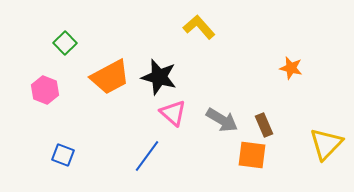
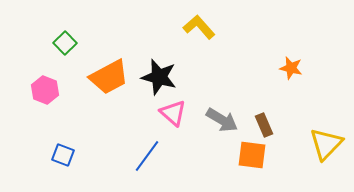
orange trapezoid: moved 1 px left
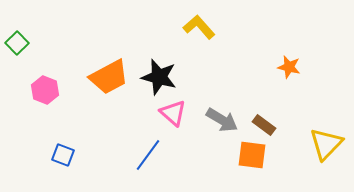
green square: moved 48 px left
orange star: moved 2 px left, 1 px up
brown rectangle: rotated 30 degrees counterclockwise
blue line: moved 1 px right, 1 px up
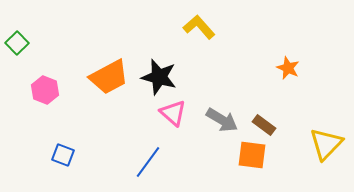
orange star: moved 1 px left, 1 px down; rotated 10 degrees clockwise
blue line: moved 7 px down
